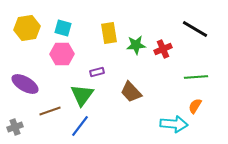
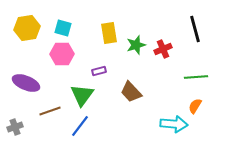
black line: rotated 44 degrees clockwise
green star: rotated 12 degrees counterclockwise
purple rectangle: moved 2 px right, 1 px up
purple ellipse: moved 1 px right, 1 px up; rotated 8 degrees counterclockwise
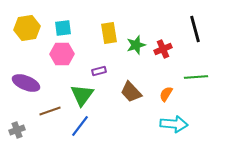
cyan square: rotated 24 degrees counterclockwise
orange semicircle: moved 29 px left, 12 px up
gray cross: moved 2 px right, 3 px down
